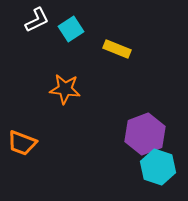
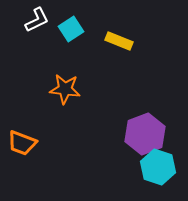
yellow rectangle: moved 2 px right, 8 px up
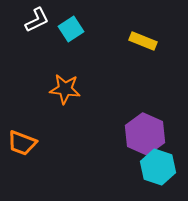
yellow rectangle: moved 24 px right
purple hexagon: rotated 15 degrees counterclockwise
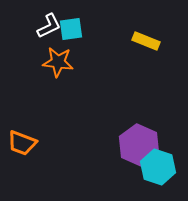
white L-shape: moved 12 px right, 6 px down
cyan square: rotated 25 degrees clockwise
yellow rectangle: moved 3 px right
orange star: moved 7 px left, 27 px up
purple hexagon: moved 6 px left, 11 px down
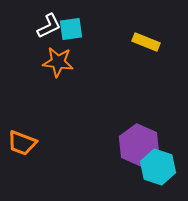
yellow rectangle: moved 1 px down
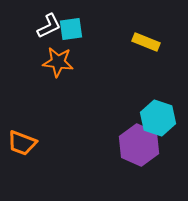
cyan hexagon: moved 49 px up
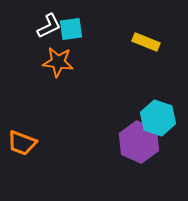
purple hexagon: moved 3 px up
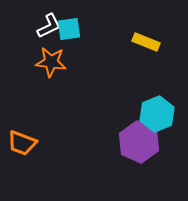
cyan square: moved 2 px left
orange star: moved 7 px left
cyan hexagon: moved 1 px left, 4 px up; rotated 20 degrees clockwise
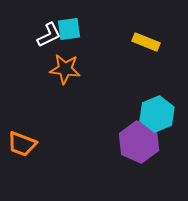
white L-shape: moved 9 px down
orange star: moved 14 px right, 7 px down
orange trapezoid: moved 1 px down
